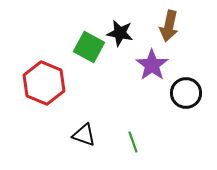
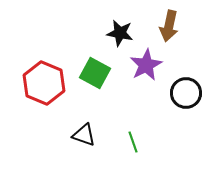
green square: moved 6 px right, 26 px down
purple star: moved 6 px left; rotated 8 degrees clockwise
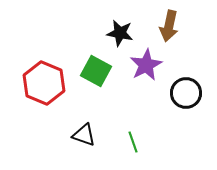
green square: moved 1 px right, 2 px up
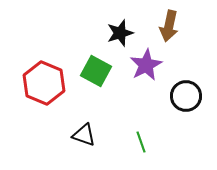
black star: rotated 28 degrees counterclockwise
black circle: moved 3 px down
green line: moved 8 px right
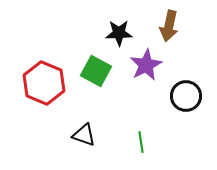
black star: moved 1 px left; rotated 16 degrees clockwise
green line: rotated 10 degrees clockwise
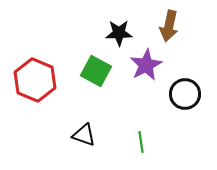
red hexagon: moved 9 px left, 3 px up
black circle: moved 1 px left, 2 px up
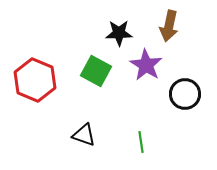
purple star: rotated 12 degrees counterclockwise
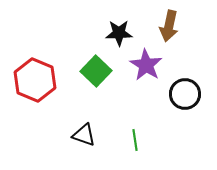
green square: rotated 16 degrees clockwise
green line: moved 6 px left, 2 px up
